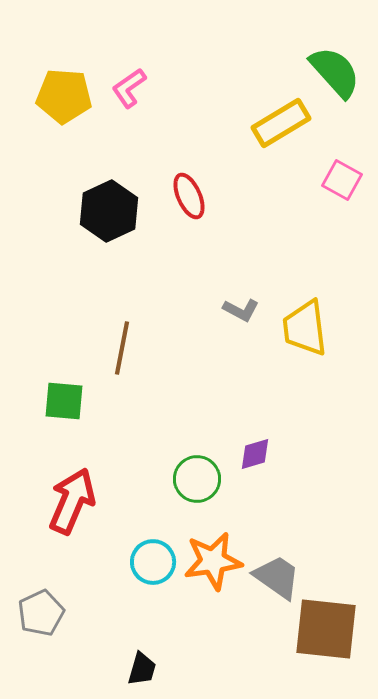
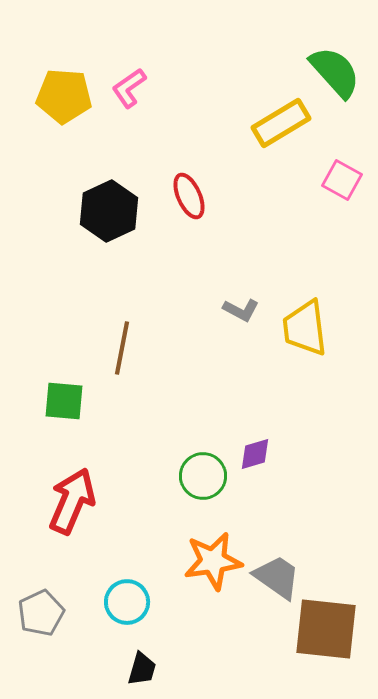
green circle: moved 6 px right, 3 px up
cyan circle: moved 26 px left, 40 px down
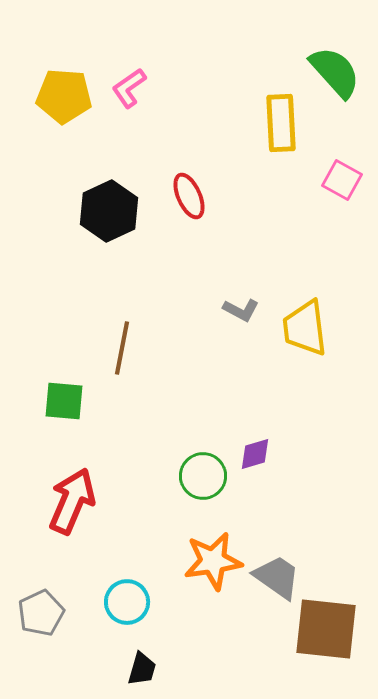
yellow rectangle: rotated 62 degrees counterclockwise
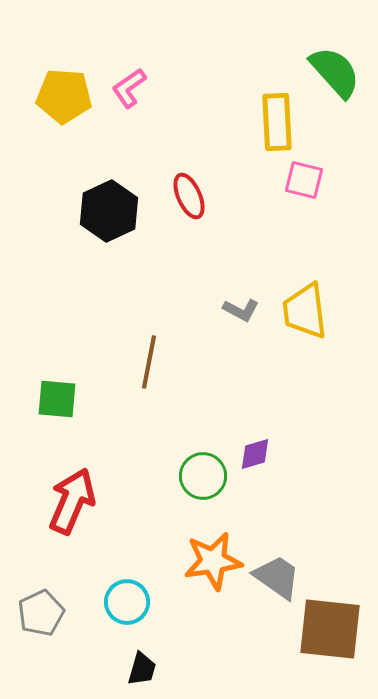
yellow rectangle: moved 4 px left, 1 px up
pink square: moved 38 px left; rotated 15 degrees counterclockwise
yellow trapezoid: moved 17 px up
brown line: moved 27 px right, 14 px down
green square: moved 7 px left, 2 px up
brown square: moved 4 px right
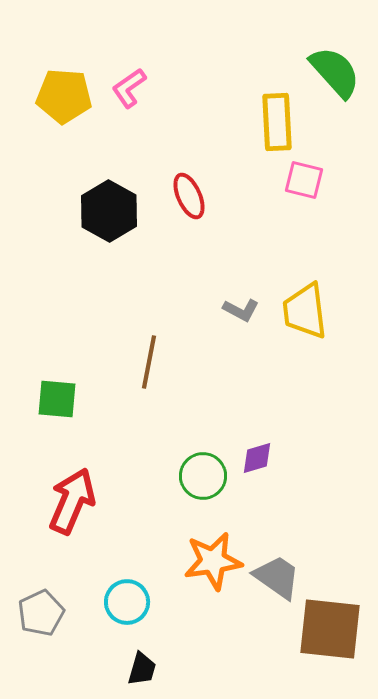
black hexagon: rotated 6 degrees counterclockwise
purple diamond: moved 2 px right, 4 px down
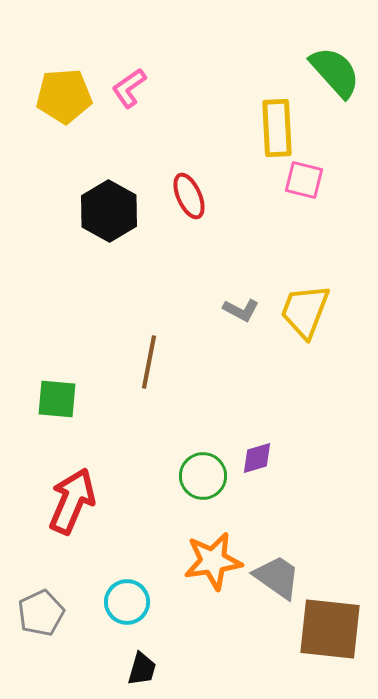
yellow pentagon: rotated 8 degrees counterclockwise
yellow rectangle: moved 6 px down
yellow trapezoid: rotated 28 degrees clockwise
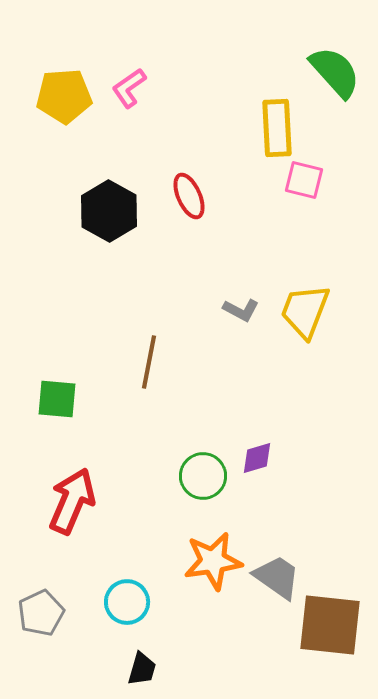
brown square: moved 4 px up
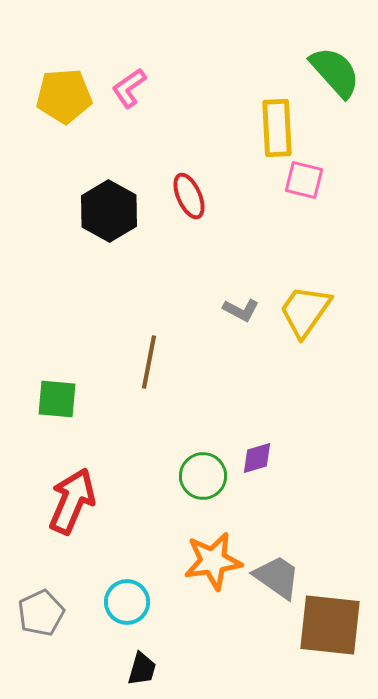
yellow trapezoid: rotated 14 degrees clockwise
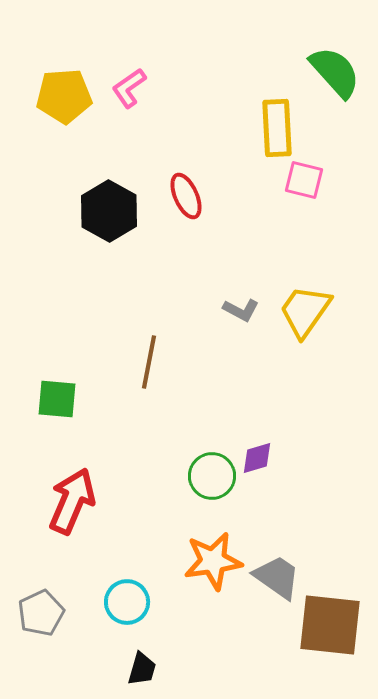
red ellipse: moved 3 px left
green circle: moved 9 px right
